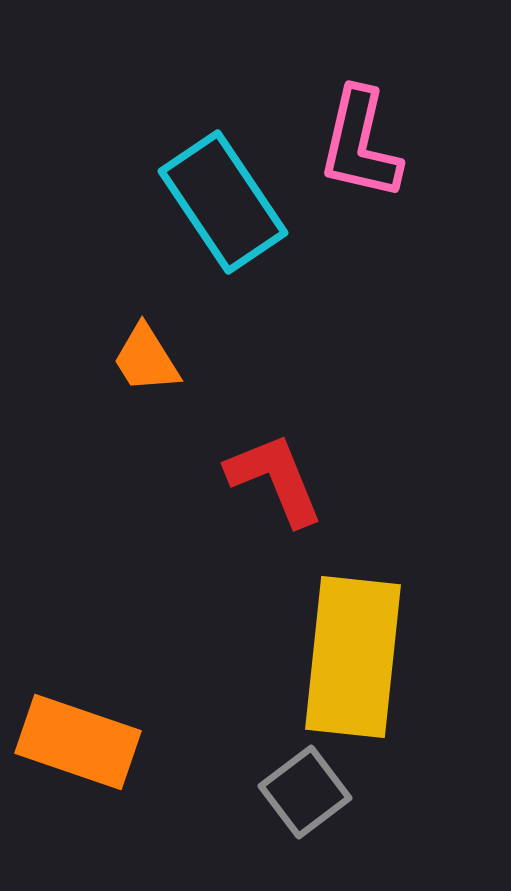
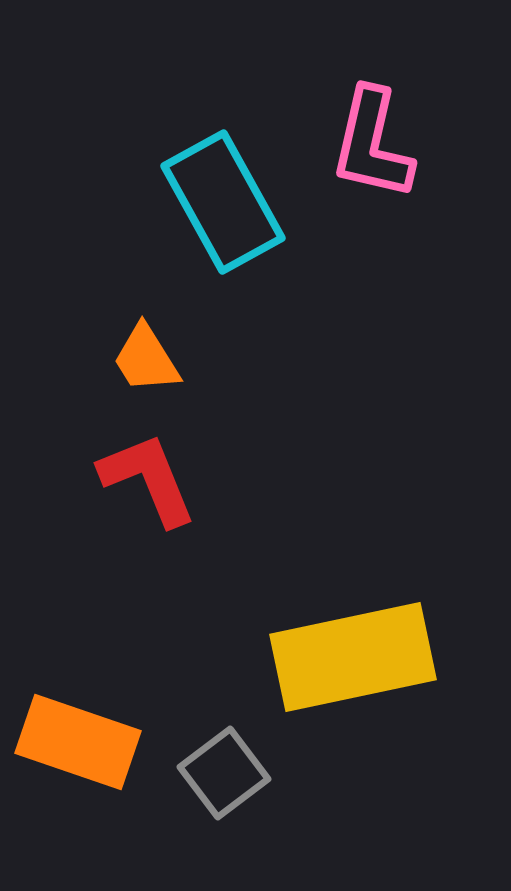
pink L-shape: moved 12 px right
cyan rectangle: rotated 5 degrees clockwise
red L-shape: moved 127 px left
yellow rectangle: rotated 72 degrees clockwise
gray square: moved 81 px left, 19 px up
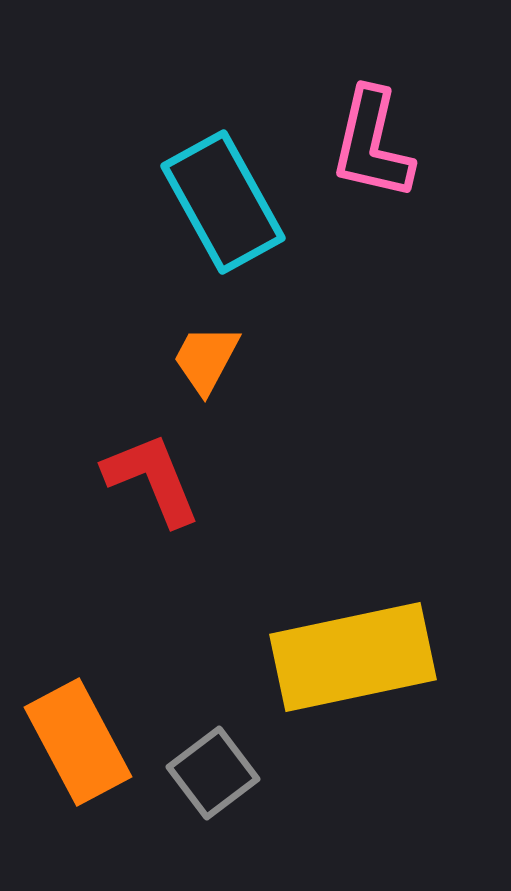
orange trapezoid: moved 60 px right; rotated 60 degrees clockwise
red L-shape: moved 4 px right
orange rectangle: rotated 43 degrees clockwise
gray square: moved 11 px left
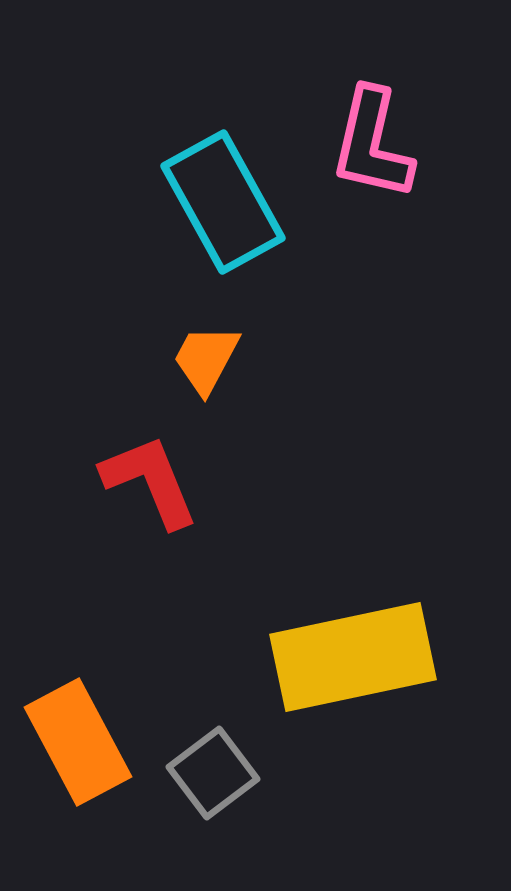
red L-shape: moved 2 px left, 2 px down
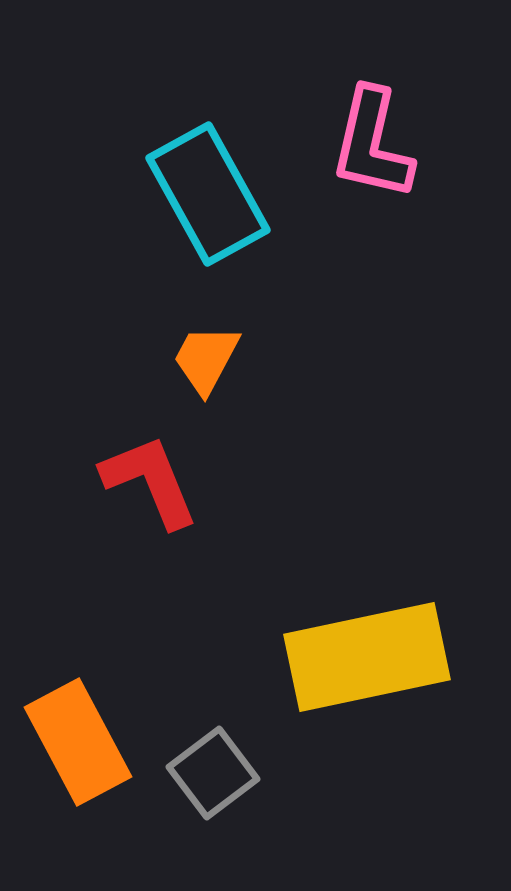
cyan rectangle: moved 15 px left, 8 px up
yellow rectangle: moved 14 px right
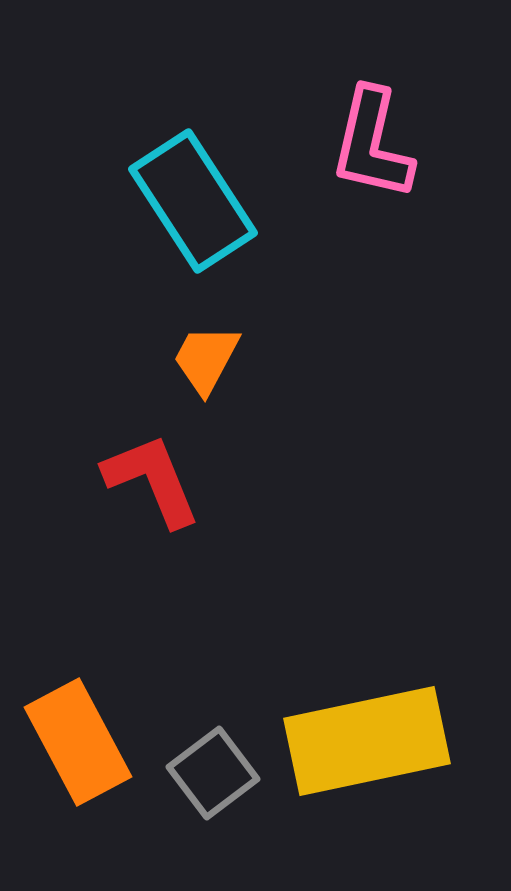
cyan rectangle: moved 15 px left, 7 px down; rotated 4 degrees counterclockwise
red L-shape: moved 2 px right, 1 px up
yellow rectangle: moved 84 px down
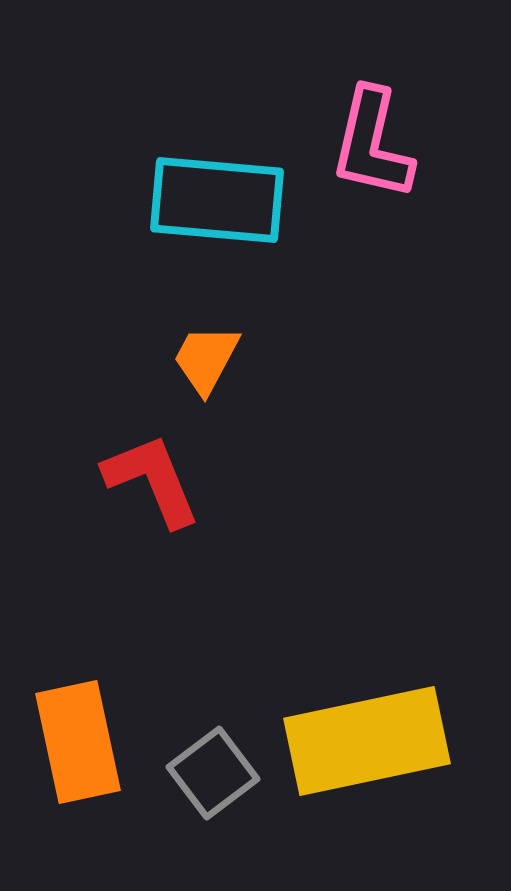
cyan rectangle: moved 24 px right, 1 px up; rotated 52 degrees counterclockwise
orange rectangle: rotated 16 degrees clockwise
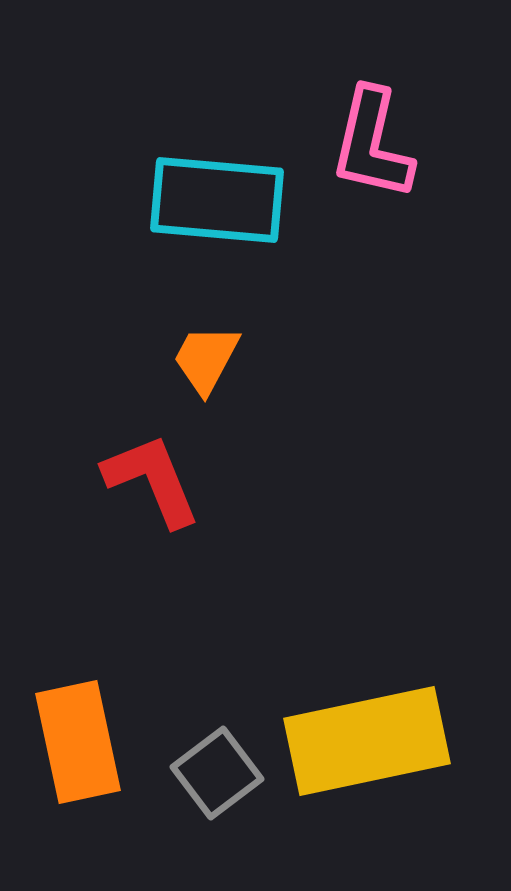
gray square: moved 4 px right
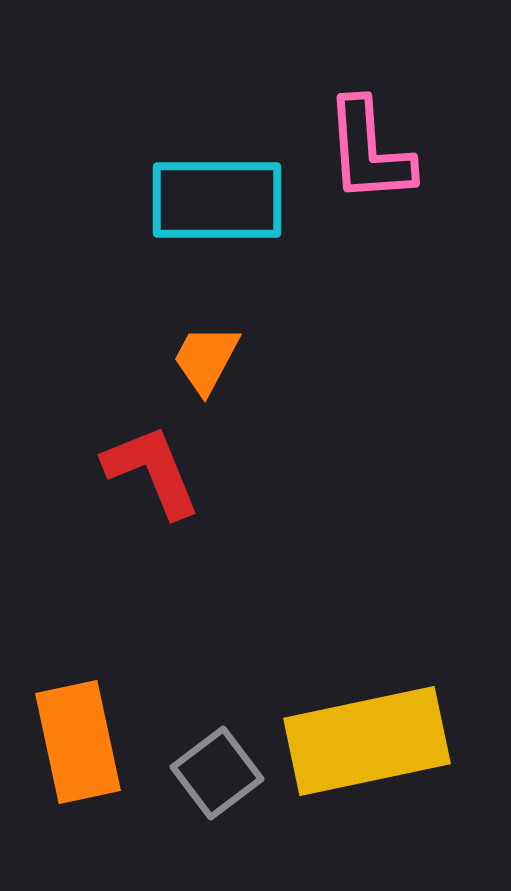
pink L-shape: moved 3 px left, 7 px down; rotated 17 degrees counterclockwise
cyan rectangle: rotated 5 degrees counterclockwise
red L-shape: moved 9 px up
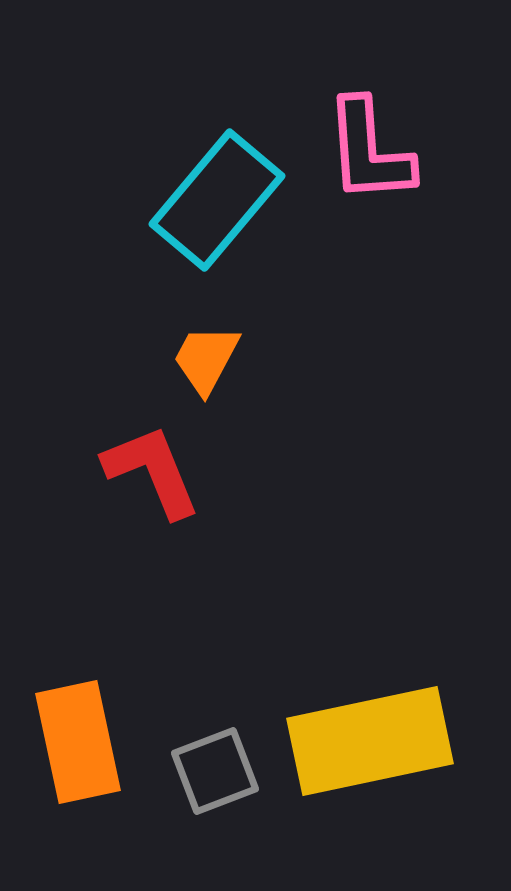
cyan rectangle: rotated 50 degrees counterclockwise
yellow rectangle: moved 3 px right
gray square: moved 2 px left, 2 px up; rotated 16 degrees clockwise
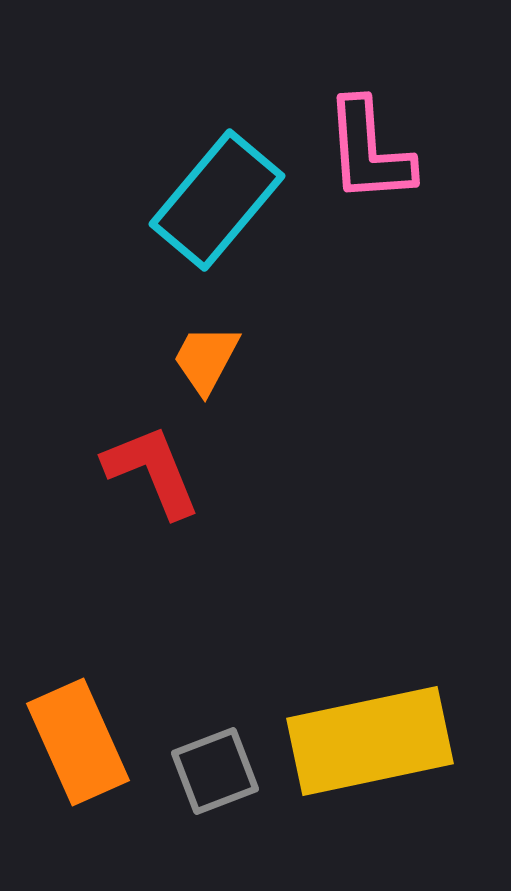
orange rectangle: rotated 12 degrees counterclockwise
